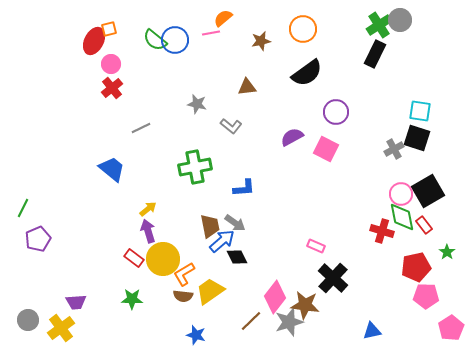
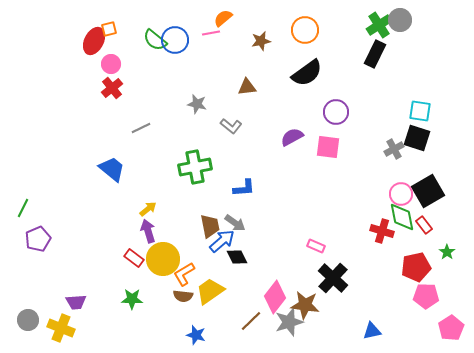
orange circle at (303, 29): moved 2 px right, 1 px down
pink square at (326, 149): moved 2 px right, 2 px up; rotated 20 degrees counterclockwise
yellow cross at (61, 328): rotated 32 degrees counterclockwise
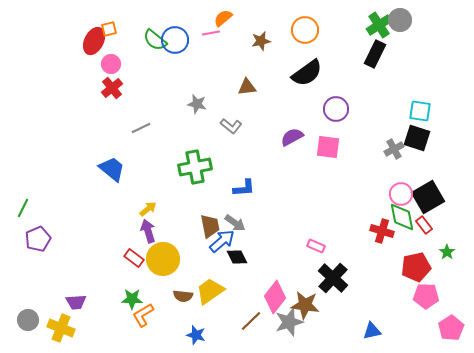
purple circle at (336, 112): moved 3 px up
black square at (428, 191): moved 6 px down
orange L-shape at (184, 274): moved 41 px left, 41 px down
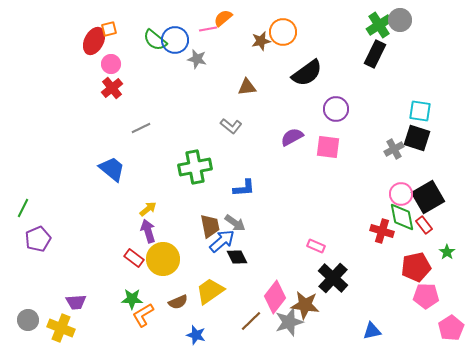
orange circle at (305, 30): moved 22 px left, 2 px down
pink line at (211, 33): moved 3 px left, 4 px up
gray star at (197, 104): moved 45 px up
brown semicircle at (183, 296): moved 5 px left, 6 px down; rotated 30 degrees counterclockwise
